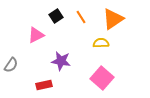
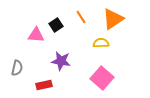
black square: moved 9 px down
pink triangle: rotated 30 degrees clockwise
gray semicircle: moved 6 px right, 3 px down; rotated 21 degrees counterclockwise
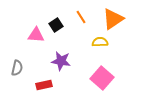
yellow semicircle: moved 1 px left, 1 px up
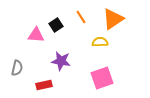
pink square: rotated 30 degrees clockwise
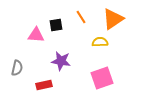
black square: rotated 24 degrees clockwise
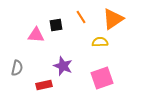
purple star: moved 2 px right, 5 px down; rotated 12 degrees clockwise
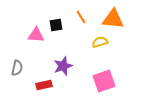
orange triangle: rotated 40 degrees clockwise
yellow semicircle: rotated 14 degrees counterclockwise
purple star: rotated 30 degrees clockwise
pink square: moved 2 px right, 3 px down
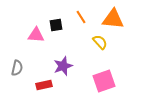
yellow semicircle: rotated 63 degrees clockwise
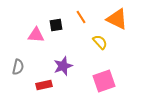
orange triangle: moved 4 px right; rotated 20 degrees clockwise
gray semicircle: moved 1 px right, 1 px up
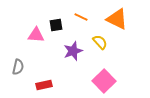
orange line: rotated 32 degrees counterclockwise
purple star: moved 10 px right, 15 px up
pink square: rotated 25 degrees counterclockwise
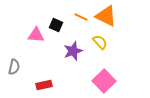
orange triangle: moved 11 px left, 3 px up
black square: rotated 32 degrees clockwise
gray semicircle: moved 4 px left
